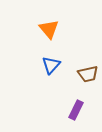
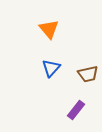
blue triangle: moved 3 px down
purple rectangle: rotated 12 degrees clockwise
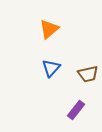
orange triangle: rotated 30 degrees clockwise
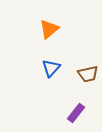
purple rectangle: moved 3 px down
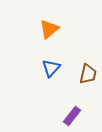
brown trapezoid: rotated 65 degrees counterclockwise
purple rectangle: moved 4 px left, 3 px down
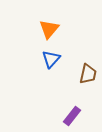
orange triangle: rotated 10 degrees counterclockwise
blue triangle: moved 9 px up
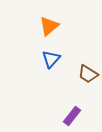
orange triangle: moved 3 px up; rotated 10 degrees clockwise
brown trapezoid: rotated 110 degrees clockwise
